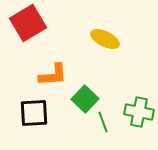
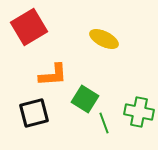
red square: moved 1 px right, 4 px down
yellow ellipse: moved 1 px left
green square: rotated 12 degrees counterclockwise
black square: rotated 12 degrees counterclockwise
green line: moved 1 px right, 1 px down
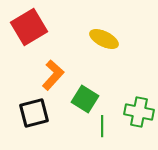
orange L-shape: rotated 44 degrees counterclockwise
green line: moved 2 px left, 3 px down; rotated 20 degrees clockwise
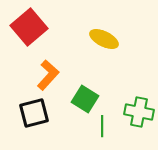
red square: rotated 9 degrees counterclockwise
orange L-shape: moved 5 px left
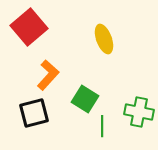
yellow ellipse: rotated 44 degrees clockwise
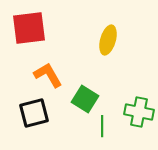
red square: moved 1 px down; rotated 33 degrees clockwise
yellow ellipse: moved 4 px right, 1 px down; rotated 36 degrees clockwise
orange L-shape: rotated 72 degrees counterclockwise
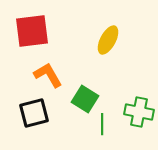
red square: moved 3 px right, 3 px down
yellow ellipse: rotated 12 degrees clockwise
green line: moved 2 px up
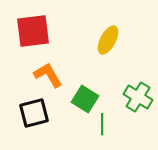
red square: moved 1 px right
green cross: moved 1 px left, 15 px up; rotated 20 degrees clockwise
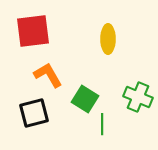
yellow ellipse: moved 1 px up; rotated 28 degrees counterclockwise
green cross: rotated 8 degrees counterclockwise
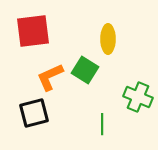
orange L-shape: moved 2 px right, 2 px down; rotated 84 degrees counterclockwise
green square: moved 29 px up
